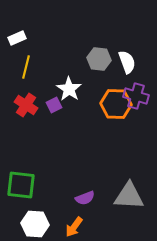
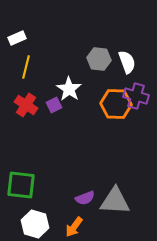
gray triangle: moved 14 px left, 5 px down
white hexagon: rotated 12 degrees clockwise
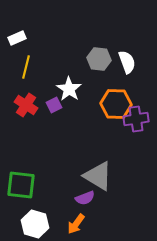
purple cross: moved 23 px down; rotated 25 degrees counterclockwise
gray triangle: moved 17 px left, 25 px up; rotated 28 degrees clockwise
orange arrow: moved 2 px right, 3 px up
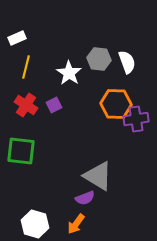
white star: moved 16 px up
green square: moved 34 px up
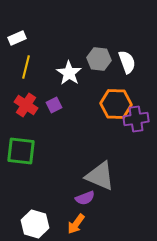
gray triangle: moved 2 px right; rotated 8 degrees counterclockwise
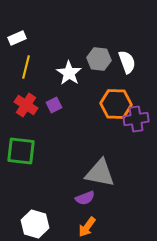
gray triangle: moved 3 px up; rotated 12 degrees counterclockwise
orange arrow: moved 11 px right, 3 px down
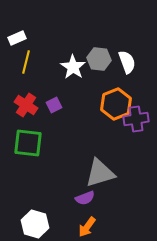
yellow line: moved 5 px up
white star: moved 4 px right, 6 px up
orange hexagon: rotated 24 degrees counterclockwise
green square: moved 7 px right, 8 px up
gray triangle: rotated 28 degrees counterclockwise
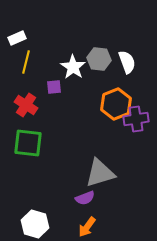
purple square: moved 18 px up; rotated 21 degrees clockwise
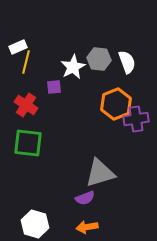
white rectangle: moved 1 px right, 9 px down
white star: rotated 10 degrees clockwise
orange arrow: rotated 45 degrees clockwise
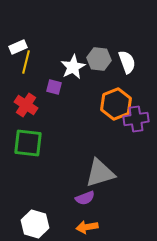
purple square: rotated 21 degrees clockwise
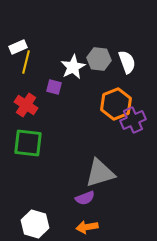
purple cross: moved 3 px left, 1 px down; rotated 15 degrees counterclockwise
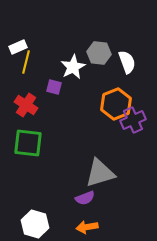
gray hexagon: moved 6 px up
